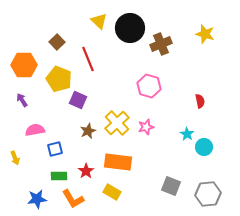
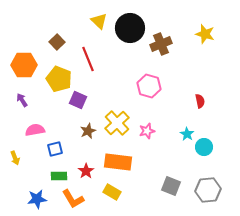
pink star: moved 1 px right, 4 px down
gray hexagon: moved 4 px up
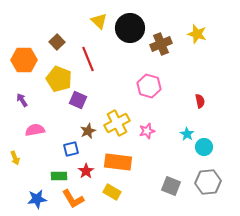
yellow star: moved 8 px left
orange hexagon: moved 5 px up
yellow cross: rotated 15 degrees clockwise
blue square: moved 16 px right
gray hexagon: moved 8 px up
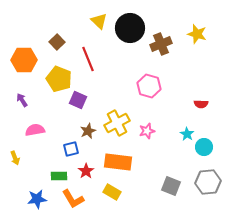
red semicircle: moved 1 px right, 3 px down; rotated 104 degrees clockwise
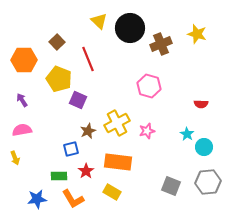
pink semicircle: moved 13 px left
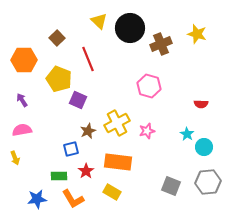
brown square: moved 4 px up
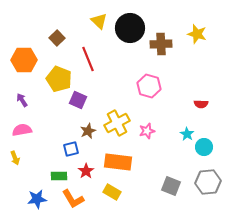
brown cross: rotated 20 degrees clockwise
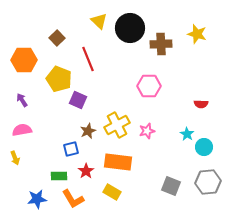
pink hexagon: rotated 15 degrees counterclockwise
yellow cross: moved 2 px down
